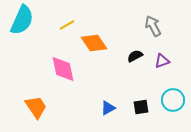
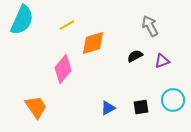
gray arrow: moved 3 px left
orange diamond: moved 1 px left; rotated 72 degrees counterclockwise
pink diamond: rotated 52 degrees clockwise
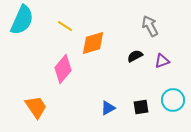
yellow line: moved 2 px left, 1 px down; rotated 63 degrees clockwise
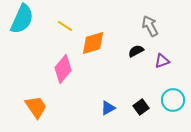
cyan semicircle: moved 1 px up
black semicircle: moved 1 px right, 5 px up
black square: rotated 28 degrees counterclockwise
